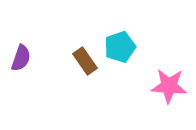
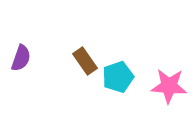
cyan pentagon: moved 2 px left, 30 px down
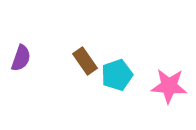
cyan pentagon: moved 1 px left, 2 px up
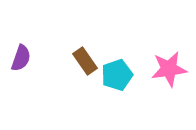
pink star: moved 17 px up; rotated 12 degrees counterclockwise
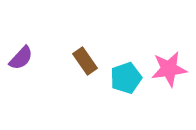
purple semicircle: rotated 24 degrees clockwise
cyan pentagon: moved 9 px right, 3 px down
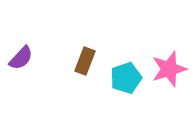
brown rectangle: rotated 56 degrees clockwise
pink star: rotated 9 degrees counterclockwise
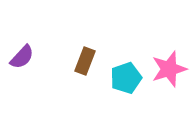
purple semicircle: moved 1 px right, 1 px up
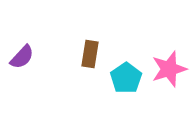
brown rectangle: moved 5 px right, 7 px up; rotated 12 degrees counterclockwise
cyan pentagon: rotated 16 degrees counterclockwise
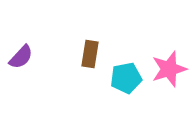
purple semicircle: moved 1 px left
cyan pentagon: rotated 24 degrees clockwise
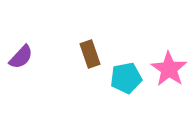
brown rectangle: rotated 28 degrees counterclockwise
pink star: rotated 21 degrees counterclockwise
